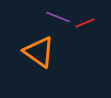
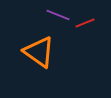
purple line: moved 2 px up
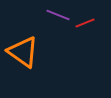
orange triangle: moved 16 px left
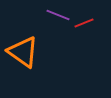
red line: moved 1 px left
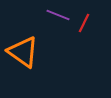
red line: rotated 42 degrees counterclockwise
